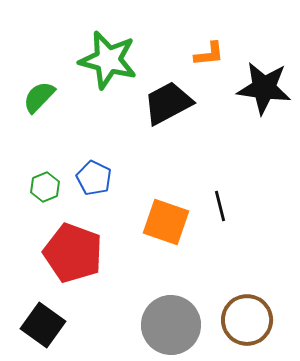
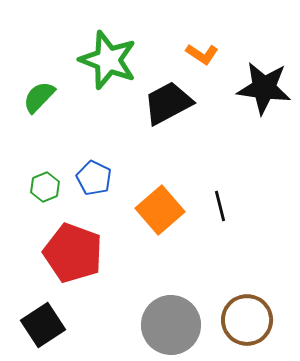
orange L-shape: moved 7 px left; rotated 40 degrees clockwise
green star: rotated 6 degrees clockwise
orange square: moved 6 px left, 12 px up; rotated 30 degrees clockwise
black square: rotated 21 degrees clockwise
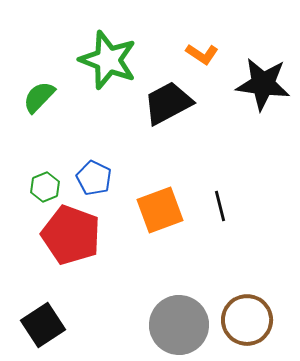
black star: moved 1 px left, 4 px up
orange square: rotated 21 degrees clockwise
red pentagon: moved 2 px left, 18 px up
gray circle: moved 8 px right
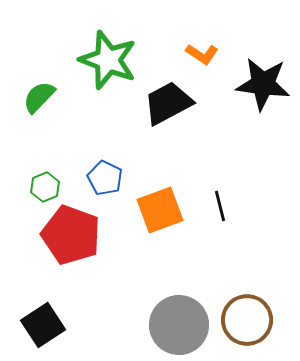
blue pentagon: moved 11 px right
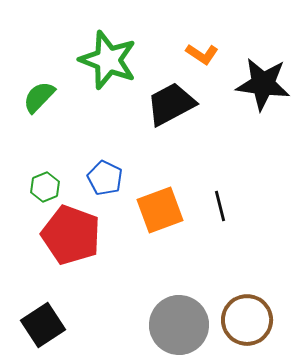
black trapezoid: moved 3 px right, 1 px down
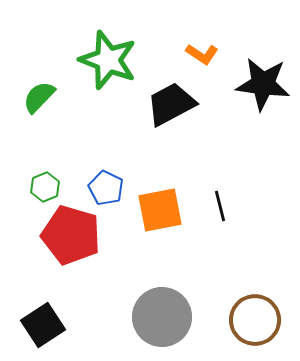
blue pentagon: moved 1 px right, 10 px down
orange square: rotated 9 degrees clockwise
red pentagon: rotated 4 degrees counterclockwise
brown circle: moved 8 px right
gray circle: moved 17 px left, 8 px up
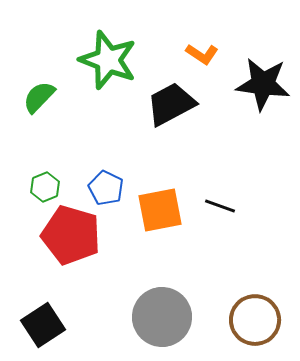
black line: rotated 56 degrees counterclockwise
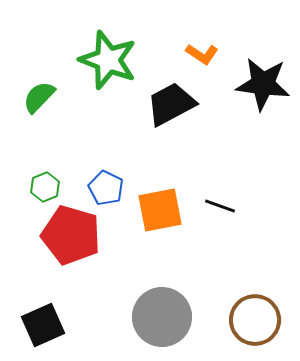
black square: rotated 9 degrees clockwise
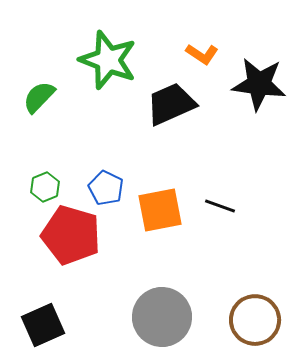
black star: moved 4 px left
black trapezoid: rotated 4 degrees clockwise
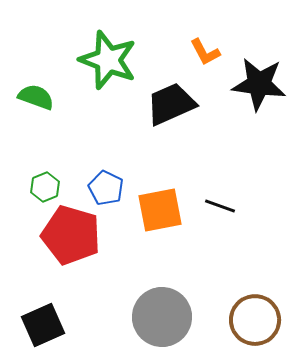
orange L-shape: moved 3 px right, 2 px up; rotated 28 degrees clockwise
green semicircle: moved 3 px left; rotated 66 degrees clockwise
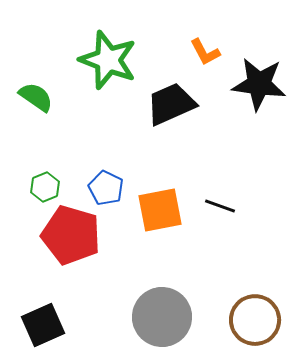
green semicircle: rotated 15 degrees clockwise
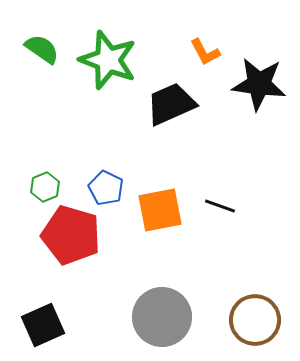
green semicircle: moved 6 px right, 48 px up
